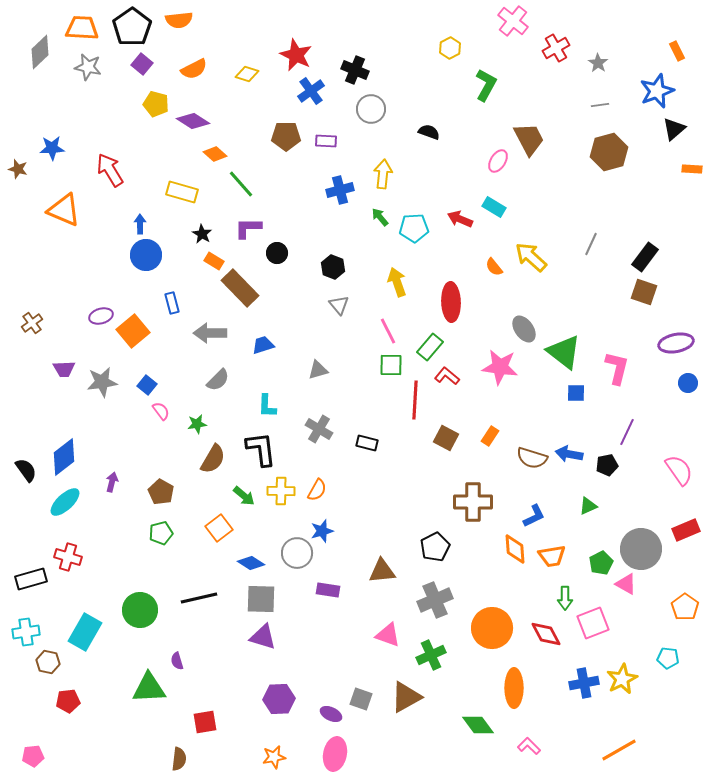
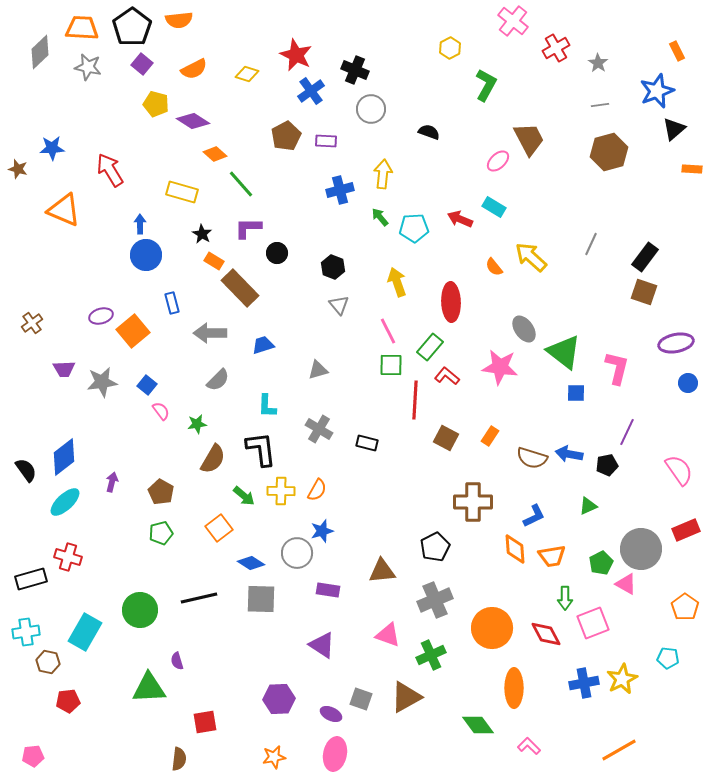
brown pentagon at (286, 136): rotated 28 degrees counterclockwise
pink ellipse at (498, 161): rotated 15 degrees clockwise
purple triangle at (263, 637): moved 59 px right, 8 px down; rotated 16 degrees clockwise
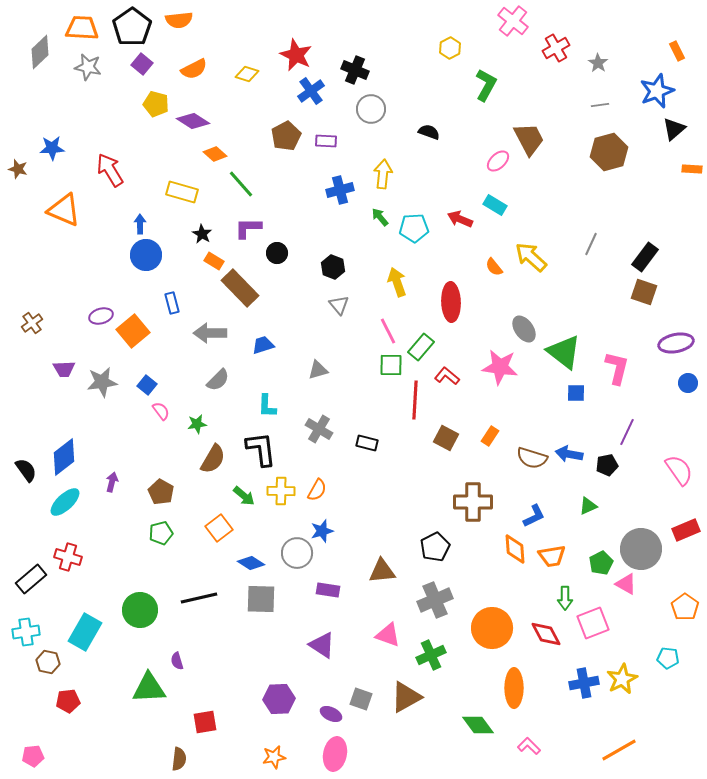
cyan rectangle at (494, 207): moved 1 px right, 2 px up
green rectangle at (430, 347): moved 9 px left
black rectangle at (31, 579): rotated 24 degrees counterclockwise
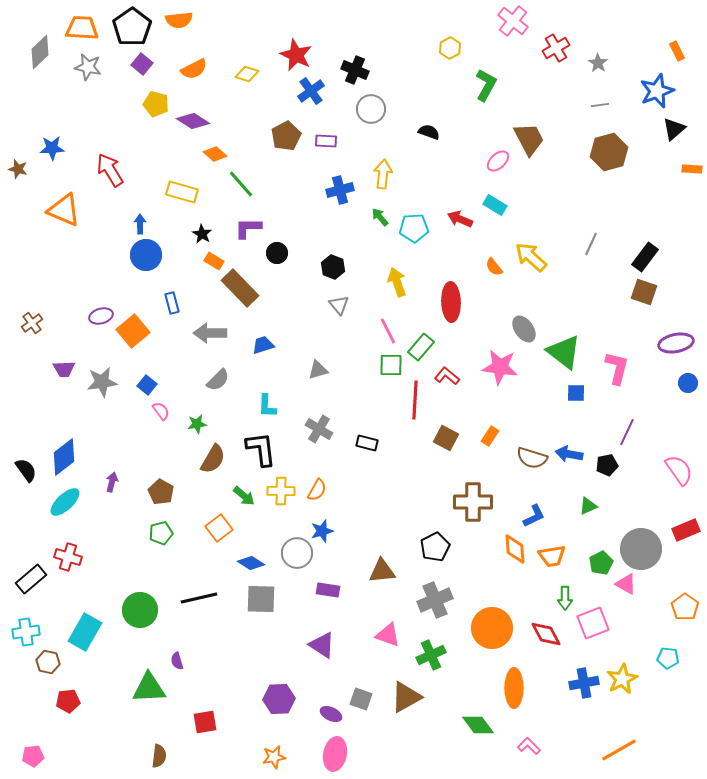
brown semicircle at (179, 759): moved 20 px left, 3 px up
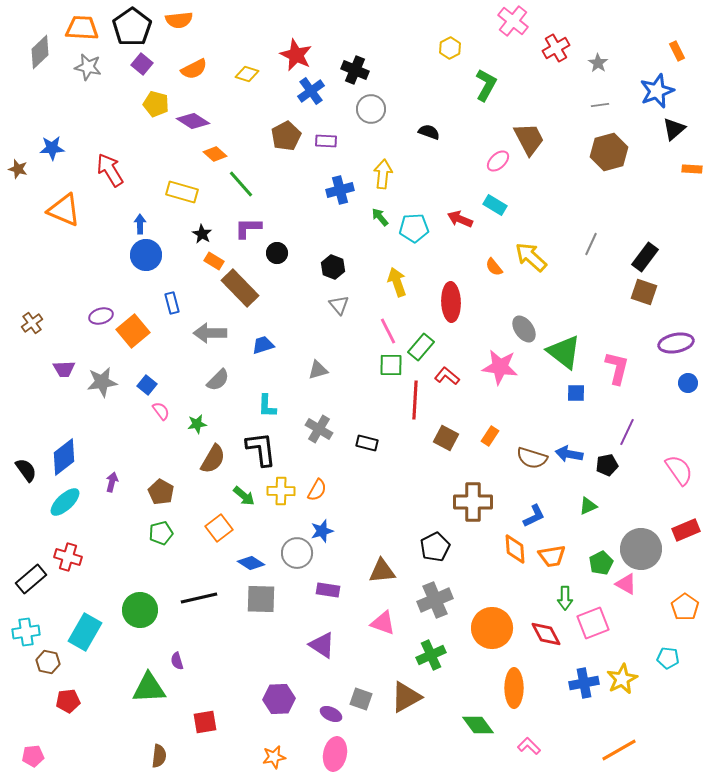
pink triangle at (388, 635): moved 5 px left, 12 px up
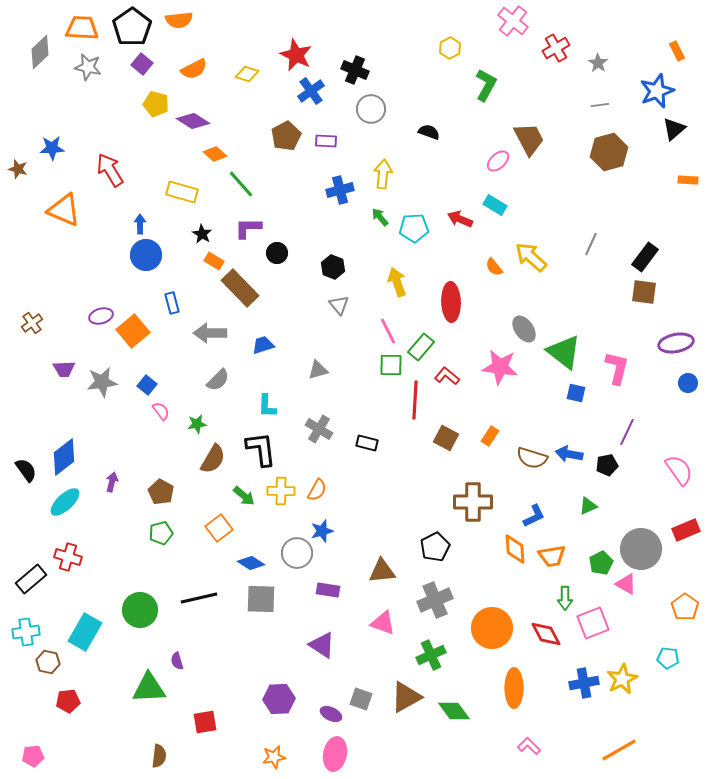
orange rectangle at (692, 169): moved 4 px left, 11 px down
brown square at (644, 292): rotated 12 degrees counterclockwise
blue square at (576, 393): rotated 12 degrees clockwise
green diamond at (478, 725): moved 24 px left, 14 px up
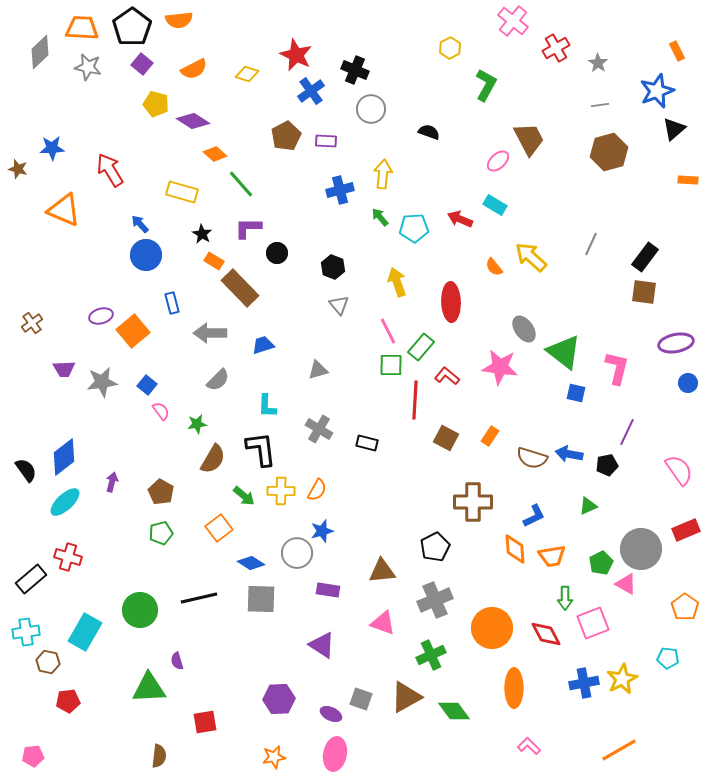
blue arrow at (140, 224): rotated 42 degrees counterclockwise
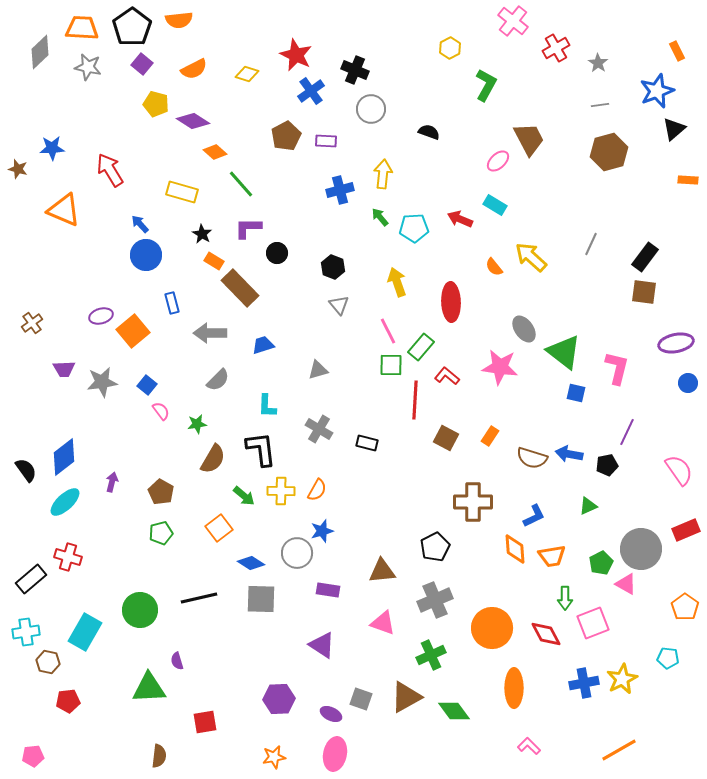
orange diamond at (215, 154): moved 2 px up
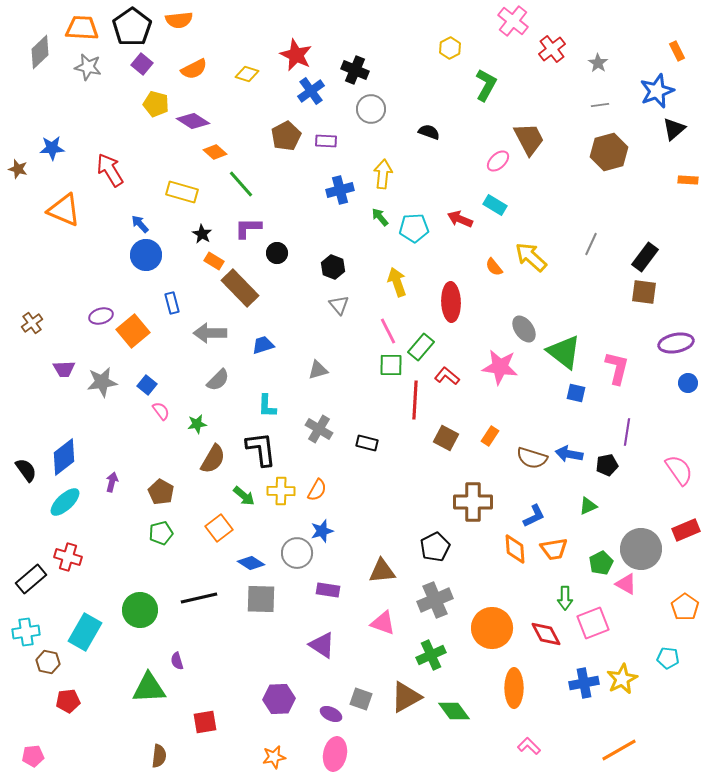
red cross at (556, 48): moved 4 px left, 1 px down; rotated 8 degrees counterclockwise
purple line at (627, 432): rotated 16 degrees counterclockwise
orange trapezoid at (552, 556): moved 2 px right, 7 px up
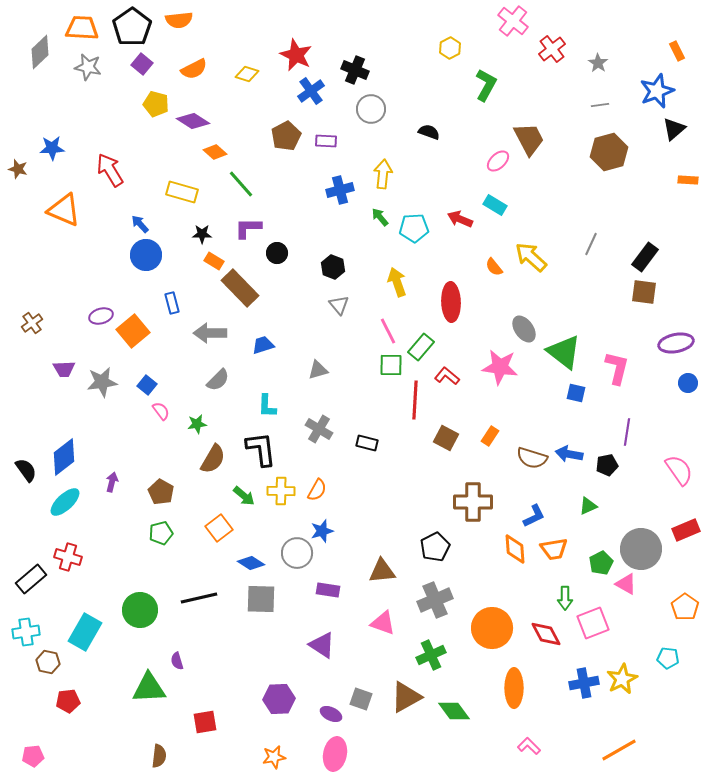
black star at (202, 234): rotated 30 degrees counterclockwise
